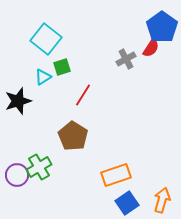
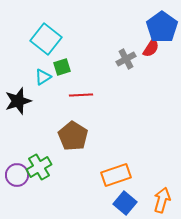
red line: moved 2 px left; rotated 55 degrees clockwise
blue square: moved 2 px left; rotated 15 degrees counterclockwise
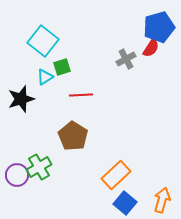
blue pentagon: moved 3 px left; rotated 20 degrees clockwise
cyan square: moved 3 px left, 2 px down
cyan triangle: moved 2 px right
black star: moved 3 px right, 2 px up
orange rectangle: rotated 24 degrees counterclockwise
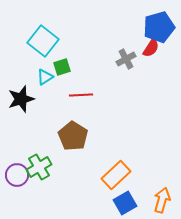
blue square: rotated 20 degrees clockwise
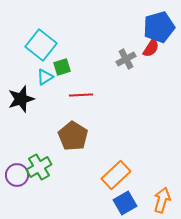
cyan square: moved 2 px left, 4 px down
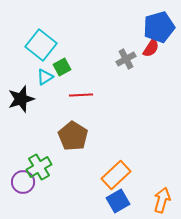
green square: rotated 12 degrees counterclockwise
purple circle: moved 6 px right, 7 px down
blue square: moved 7 px left, 2 px up
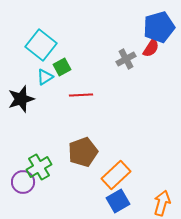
brown pentagon: moved 10 px right, 16 px down; rotated 20 degrees clockwise
orange arrow: moved 3 px down
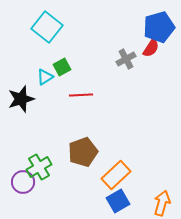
cyan square: moved 6 px right, 18 px up
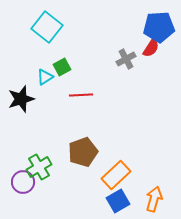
blue pentagon: rotated 12 degrees clockwise
orange arrow: moved 8 px left, 4 px up
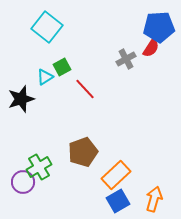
red line: moved 4 px right, 6 px up; rotated 50 degrees clockwise
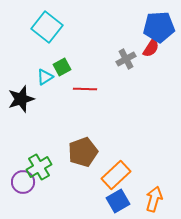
red line: rotated 45 degrees counterclockwise
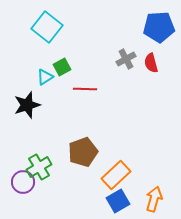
red semicircle: moved 15 px down; rotated 132 degrees clockwise
black star: moved 6 px right, 6 px down
